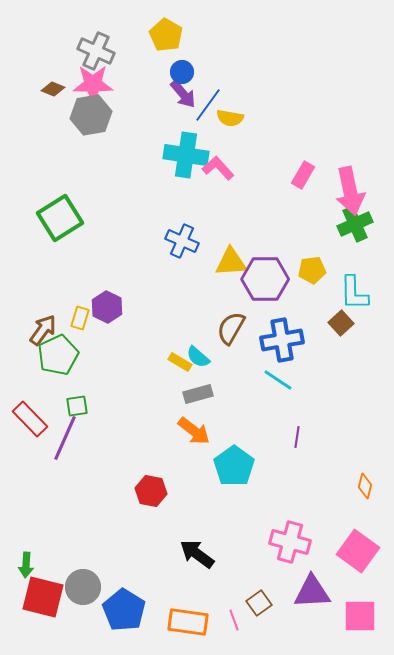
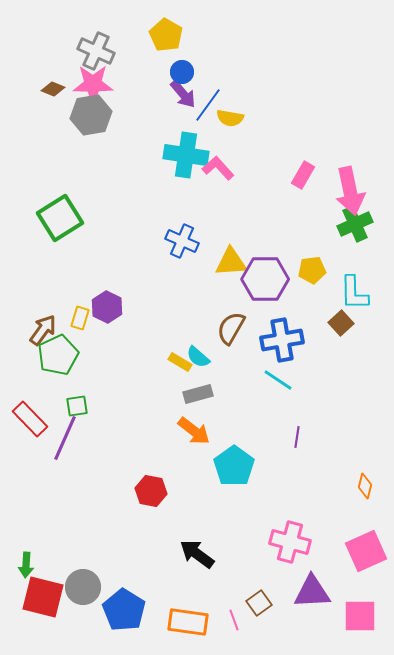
pink square at (358, 551): moved 8 px right; rotated 30 degrees clockwise
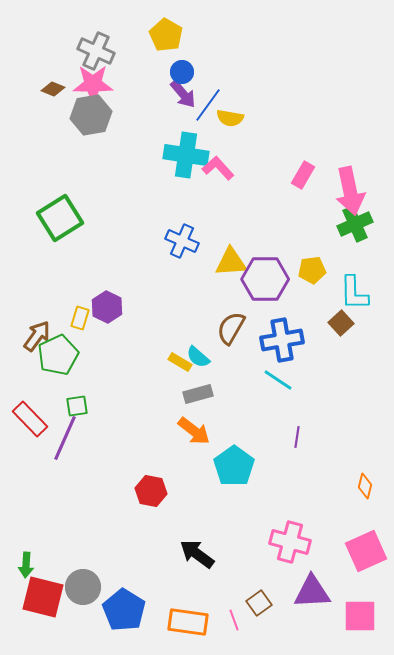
brown arrow at (43, 330): moved 6 px left, 6 px down
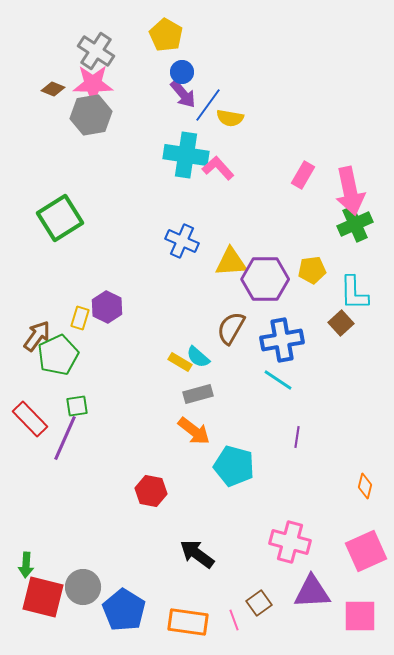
gray cross at (96, 51): rotated 9 degrees clockwise
cyan pentagon at (234, 466): rotated 21 degrees counterclockwise
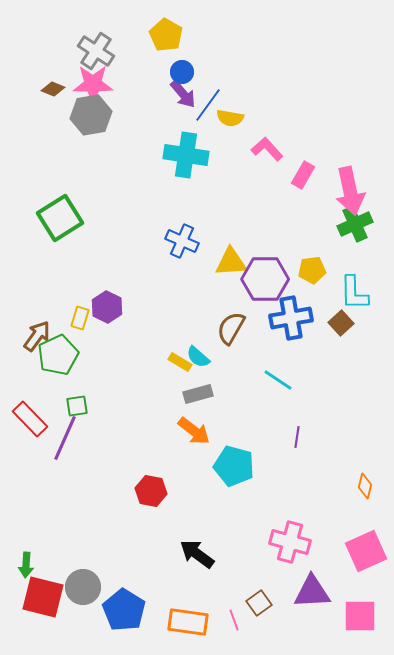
pink L-shape at (218, 168): moved 49 px right, 19 px up
blue cross at (282, 340): moved 9 px right, 22 px up
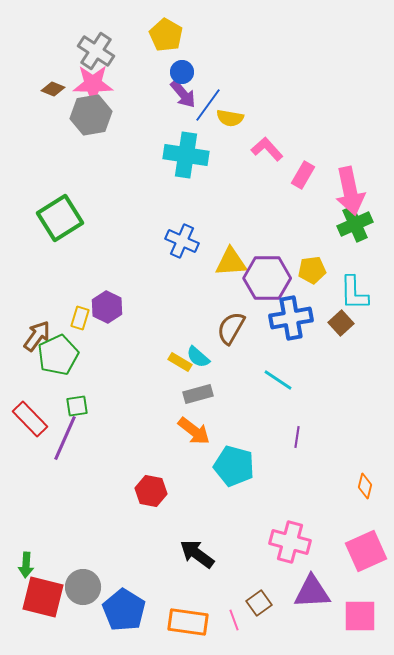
purple hexagon at (265, 279): moved 2 px right, 1 px up
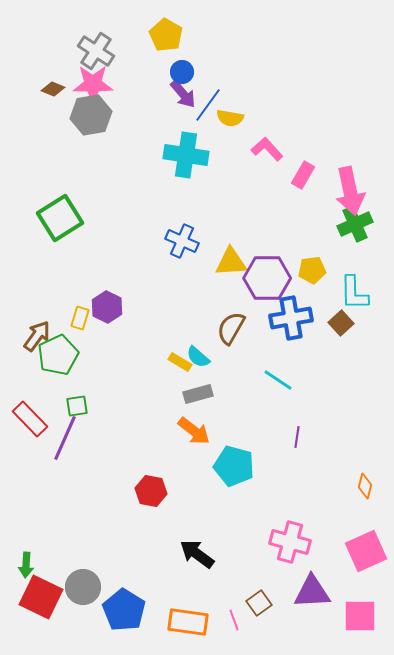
red square at (43, 597): moved 2 px left; rotated 12 degrees clockwise
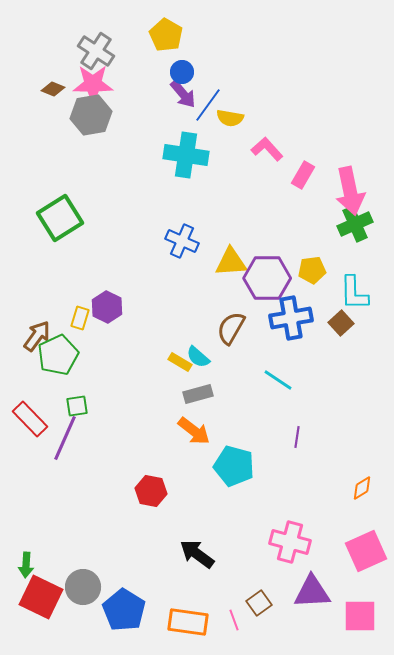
orange diamond at (365, 486): moved 3 px left, 2 px down; rotated 45 degrees clockwise
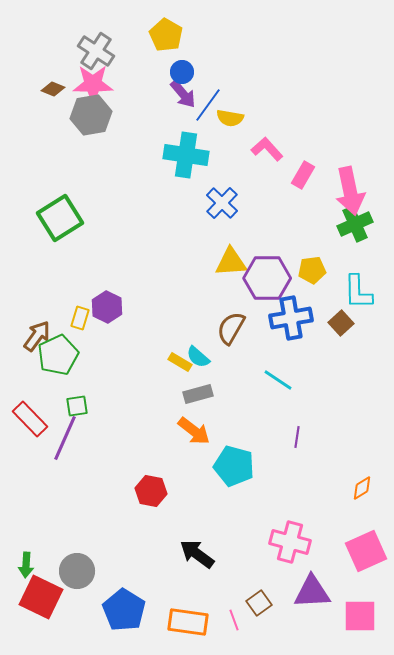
blue cross at (182, 241): moved 40 px right, 38 px up; rotated 20 degrees clockwise
cyan L-shape at (354, 293): moved 4 px right, 1 px up
gray circle at (83, 587): moved 6 px left, 16 px up
